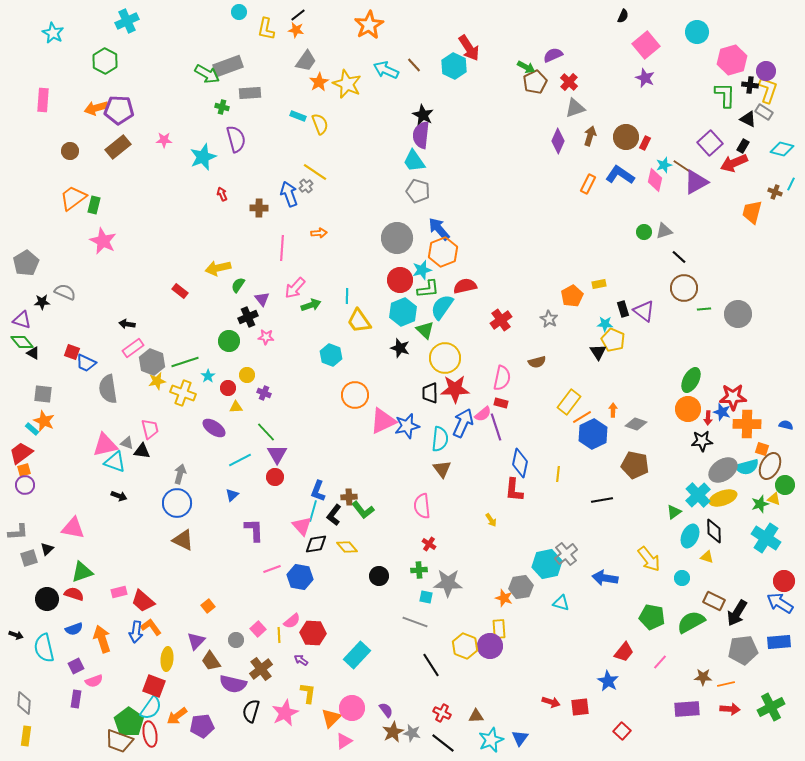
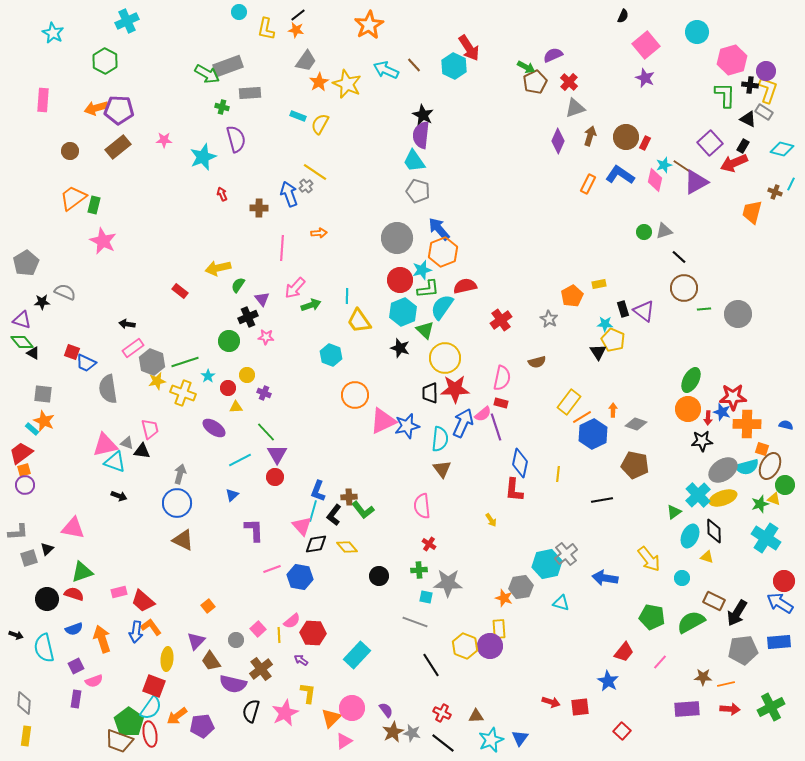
yellow semicircle at (320, 124): rotated 130 degrees counterclockwise
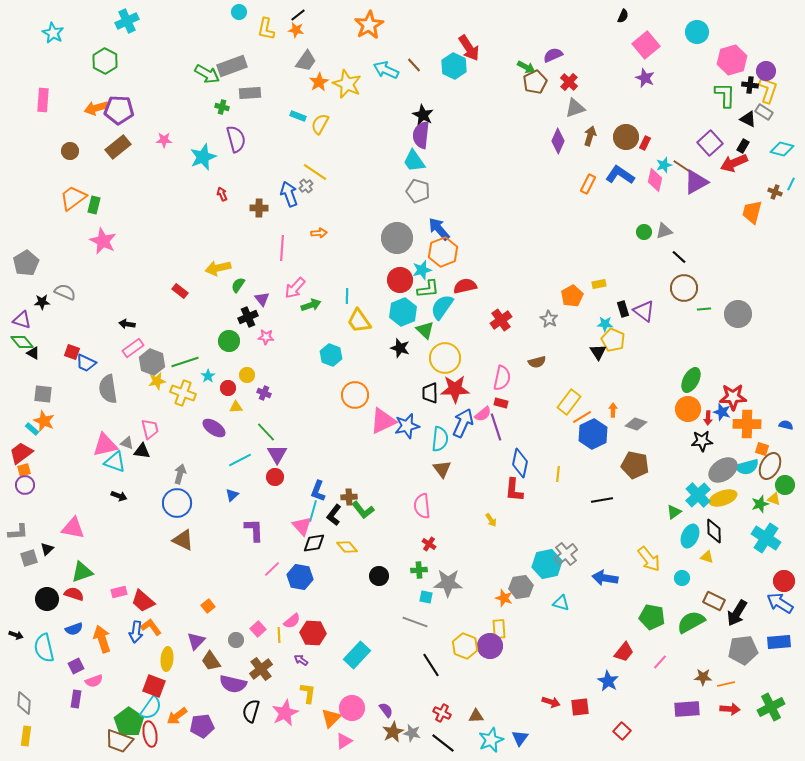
gray rectangle at (228, 66): moved 4 px right
black diamond at (316, 544): moved 2 px left, 1 px up
pink line at (272, 569): rotated 24 degrees counterclockwise
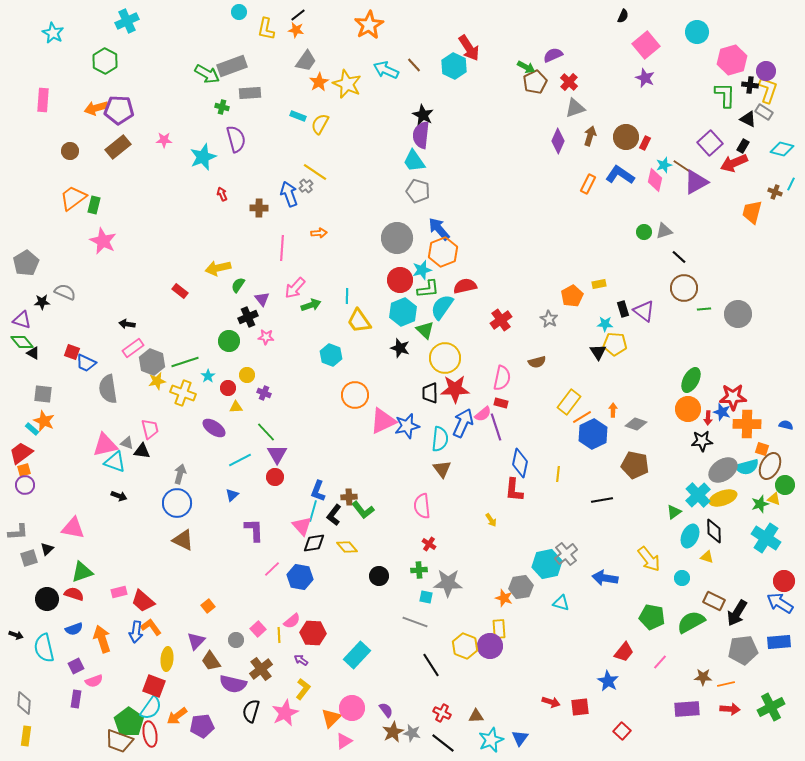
yellow pentagon at (613, 340): moved 2 px right, 4 px down; rotated 20 degrees counterclockwise
yellow L-shape at (308, 693): moved 5 px left, 4 px up; rotated 30 degrees clockwise
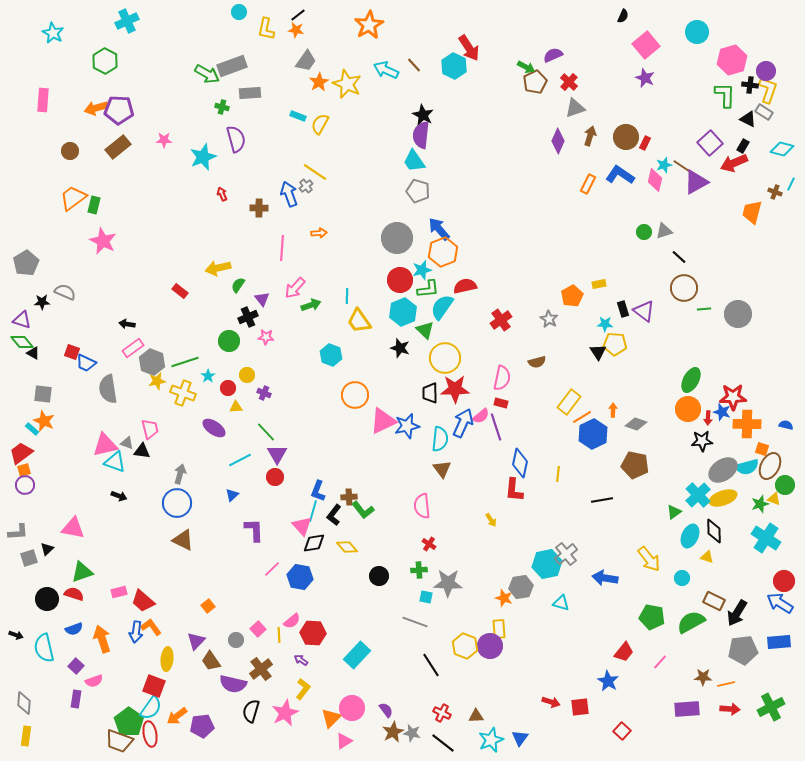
pink semicircle at (483, 414): moved 2 px left, 2 px down
purple square at (76, 666): rotated 21 degrees counterclockwise
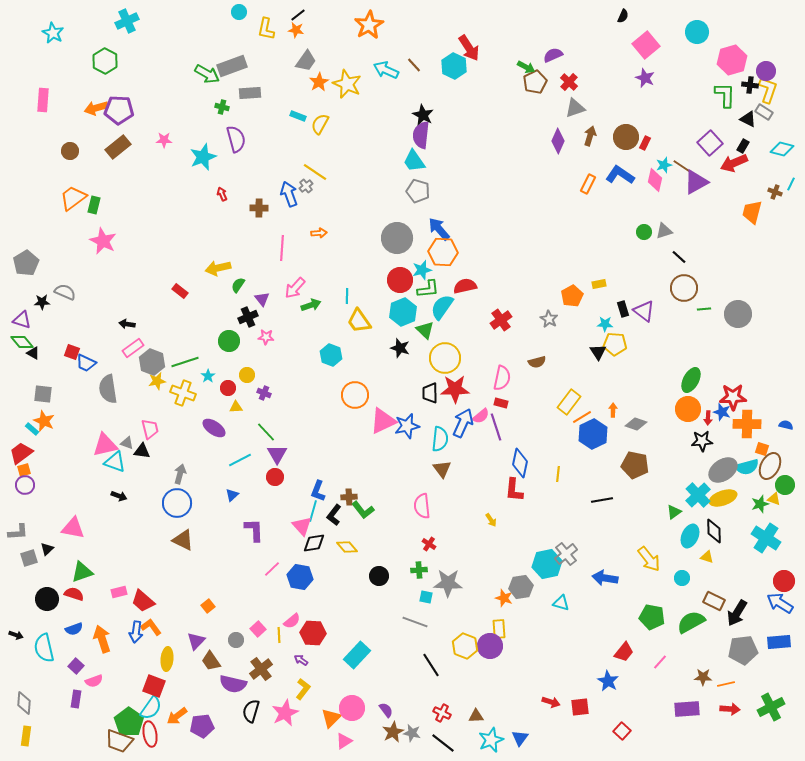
orange hexagon at (443, 252): rotated 24 degrees clockwise
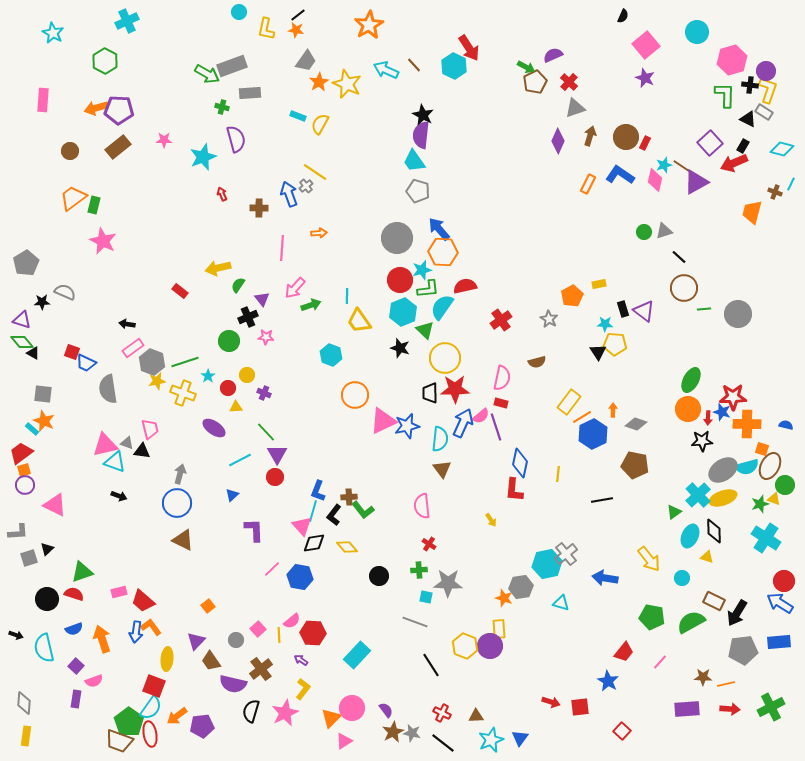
pink triangle at (73, 528): moved 18 px left, 23 px up; rotated 15 degrees clockwise
